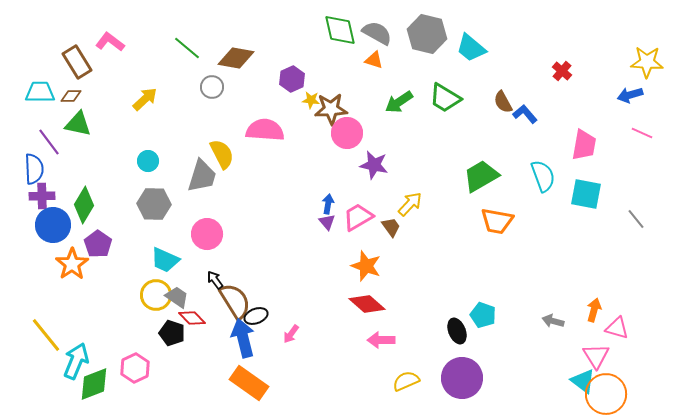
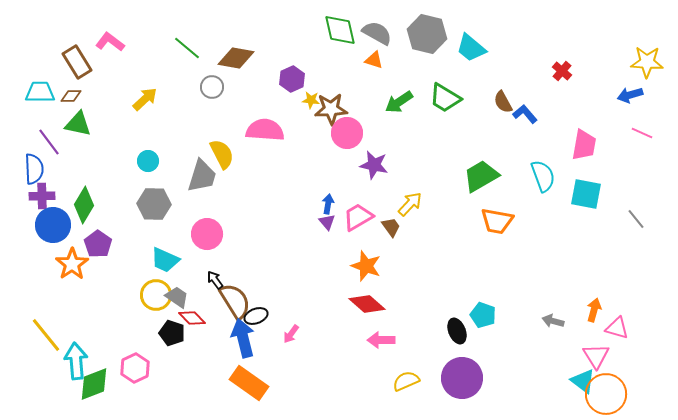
cyan arrow at (76, 361): rotated 27 degrees counterclockwise
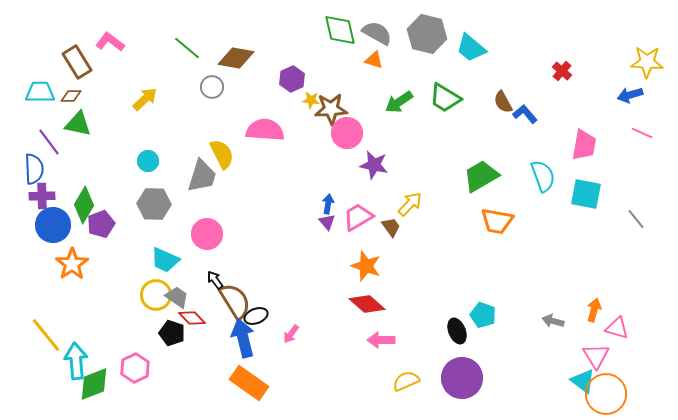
purple pentagon at (98, 244): moved 3 px right, 20 px up; rotated 16 degrees clockwise
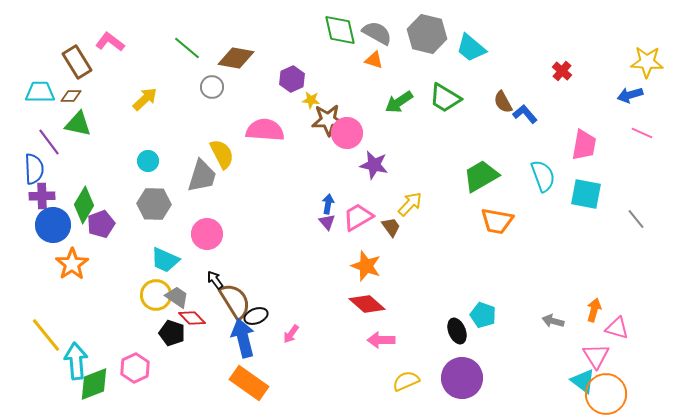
brown star at (331, 109): moved 3 px left, 11 px down
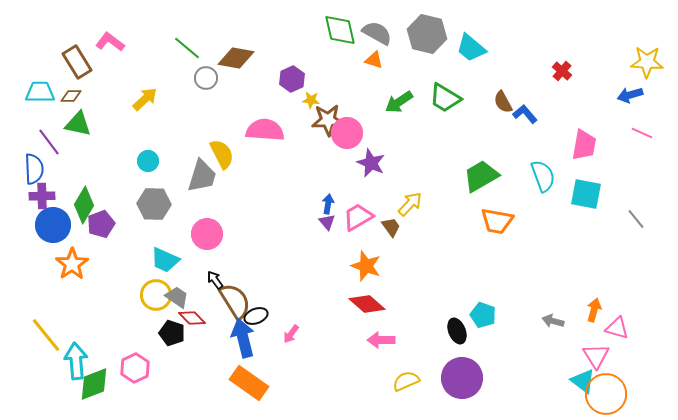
gray circle at (212, 87): moved 6 px left, 9 px up
purple star at (374, 165): moved 3 px left, 2 px up; rotated 12 degrees clockwise
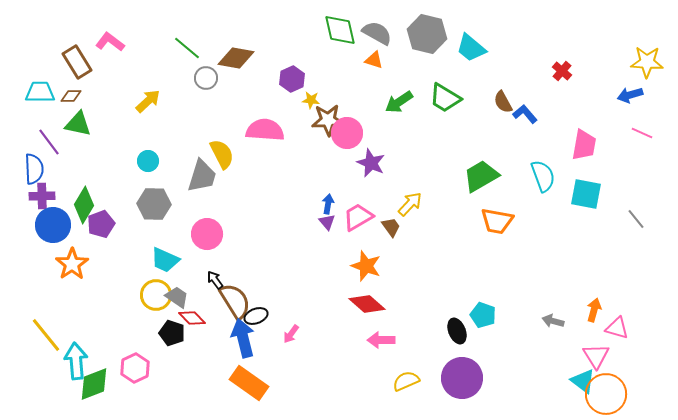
yellow arrow at (145, 99): moved 3 px right, 2 px down
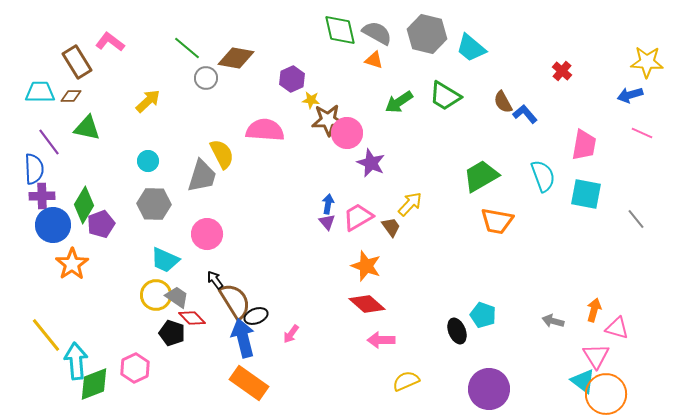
green trapezoid at (445, 98): moved 2 px up
green triangle at (78, 124): moved 9 px right, 4 px down
purple circle at (462, 378): moved 27 px right, 11 px down
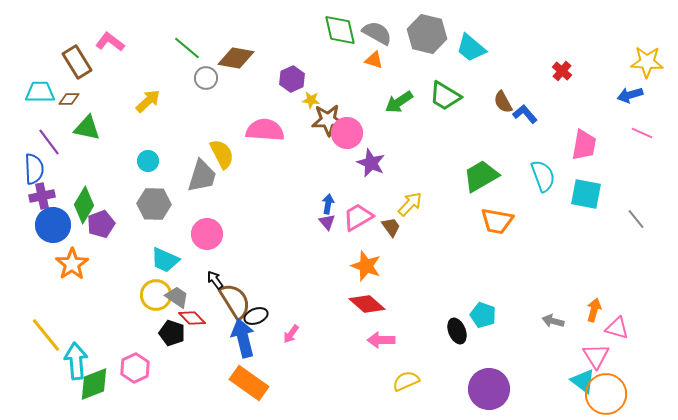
brown diamond at (71, 96): moved 2 px left, 3 px down
purple cross at (42, 196): rotated 10 degrees counterclockwise
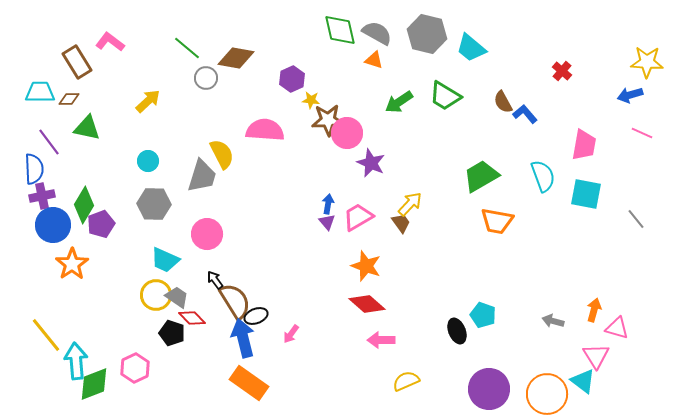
brown trapezoid at (391, 227): moved 10 px right, 4 px up
orange circle at (606, 394): moved 59 px left
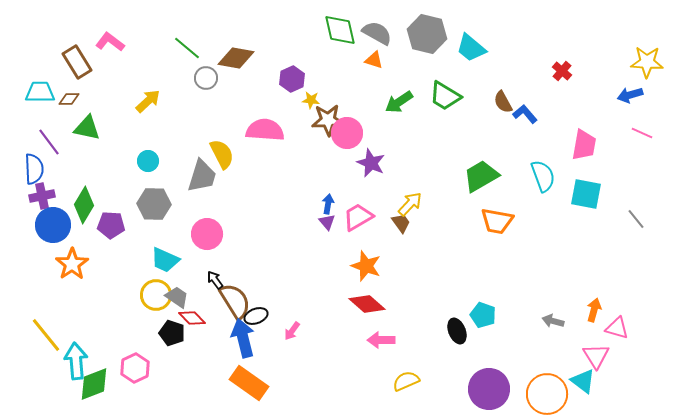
purple pentagon at (101, 224): moved 10 px right, 1 px down; rotated 24 degrees clockwise
pink arrow at (291, 334): moved 1 px right, 3 px up
